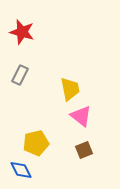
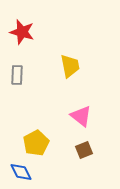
gray rectangle: moved 3 px left; rotated 24 degrees counterclockwise
yellow trapezoid: moved 23 px up
yellow pentagon: rotated 15 degrees counterclockwise
blue diamond: moved 2 px down
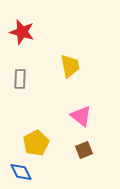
gray rectangle: moved 3 px right, 4 px down
